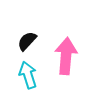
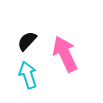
pink arrow: moved 1 px left, 2 px up; rotated 30 degrees counterclockwise
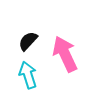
black semicircle: moved 1 px right
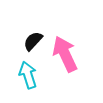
black semicircle: moved 5 px right
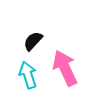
pink arrow: moved 14 px down
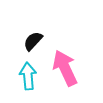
cyan arrow: moved 1 px down; rotated 12 degrees clockwise
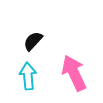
pink arrow: moved 9 px right, 5 px down
